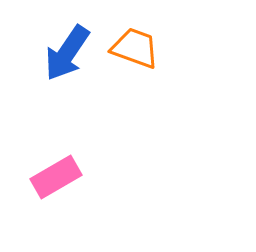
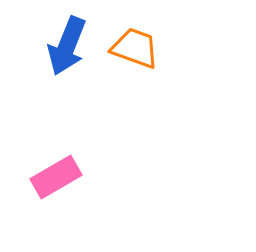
blue arrow: moved 7 px up; rotated 12 degrees counterclockwise
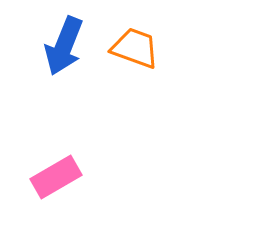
blue arrow: moved 3 px left
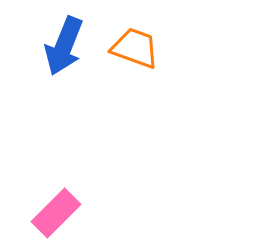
pink rectangle: moved 36 px down; rotated 15 degrees counterclockwise
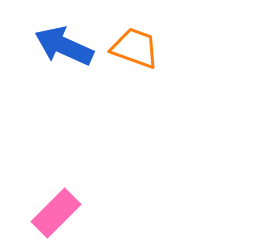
blue arrow: rotated 92 degrees clockwise
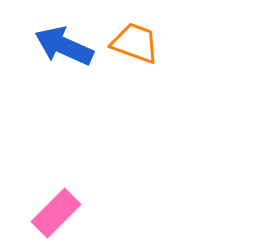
orange trapezoid: moved 5 px up
